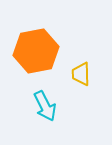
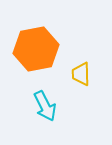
orange hexagon: moved 2 px up
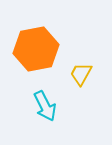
yellow trapezoid: rotated 30 degrees clockwise
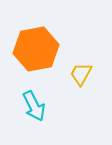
cyan arrow: moved 11 px left
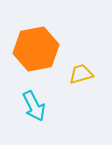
yellow trapezoid: rotated 45 degrees clockwise
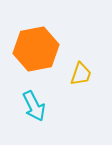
yellow trapezoid: rotated 125 degrees clockwise
